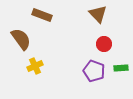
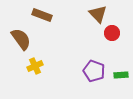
red circle: moved 8 px right, 11 px up
green rectangle: moved 7 px down
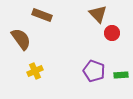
yellow cross: moved 5 px down
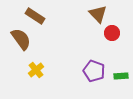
brown rectangle: moved 7 px left, 1 px down; rotated 12 degrees clockwise
yellow cross: moved 1 px right, 1 px up; rotated 14 degrees counterclockwise
green rectangle: moved 1 px down
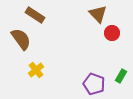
brown rectangle: moved 1 px up
purple pentagon: moved 13 px down
green rectangle: rotated 56 degrees counterclockwise
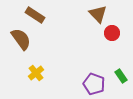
yellow cross: moved 3 px down
green rectangle: rotated 64 degrees counterclockwise
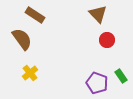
red circle: moved 5 px left, 7 px down
brown semicircle: moved 1 px right
yellow cross: moved 6 px left
purple pentagon: moved 3 px right, 1 px up
